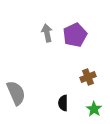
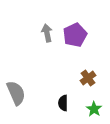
brown cross: moved 1 px down; rotated 14 degrees counterclockwise
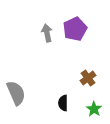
purple pentagon: moved 6 px up
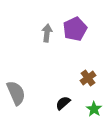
gray arrow: rotated 18 degrees clockwise
black semicircle: rotated 49 degrees clockwise
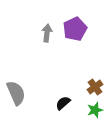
brown cross: moved 7 px right, 9 px down
green star: moved 1 px right, 1 px down; rotated 21 degrees clockwise
